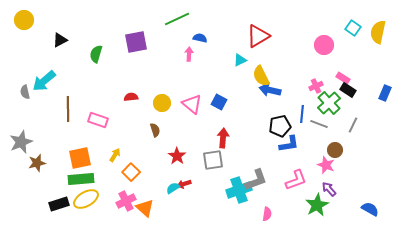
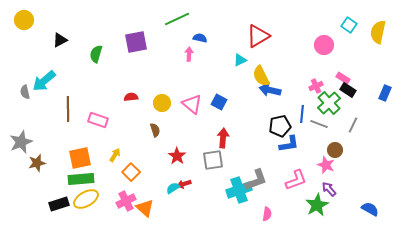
cyan square at (353, 28): moved 4 px left, 3 px up
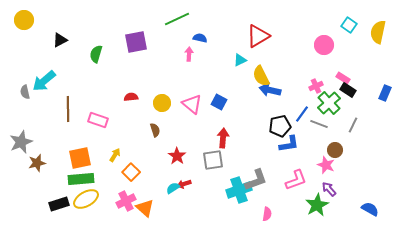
blue line at (302, 114): rotated 30 degrees clockwise
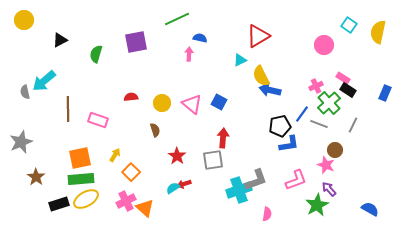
brown star at (37, 163): moved 1 px left, 14 px down; rotated 24 degrees counterclockwise
